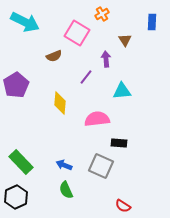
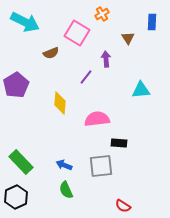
brown triangle: moved 3 px right, 2 px up
brown semicircle: moved 3 px left, 3 px up
cyan triangle: moved 19 px right, 1 px up
gray square: rotated 30 degrees counterclockwise
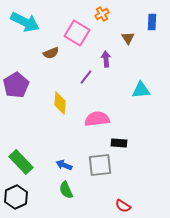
gray square: moved 1 px left, 1 px up
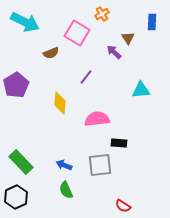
purple arrow: moved 8 px right, 7 px up; rotated 42 degrees counterclockwise
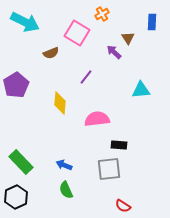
black rectangle: moved 2 px down
gray square: moved 9 px right, 4 px down
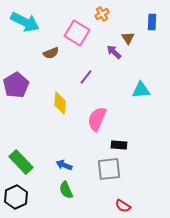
pink semicircle: rotated 60 degrees counterclockwise
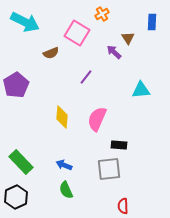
yellow diamond: moved 2 px right, 14 px down
red semicircle: rotated 56 degrees clockwise
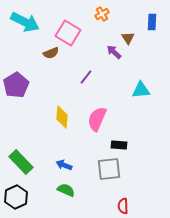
pink square: moved 9 px left
green semicircle: rotated 138 degrees clockwise
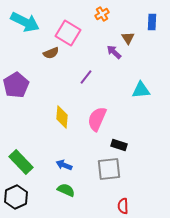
black rectangle: rotated 14 degrees clockwise
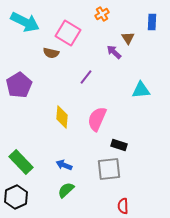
brown semicircle: rotated 35 degrees clockwise
purple pentagon: moved 3 px right
green semicircle: rotated 66 degrees counterclockwise
